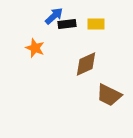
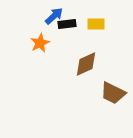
orange star: moved 5 px right, 5 px up; rotated 24 degrees clockwise
brown trapezoid: moved 4 px right, 2 px up
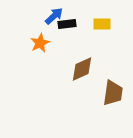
yellow rectangle: moved 6 px right
brown diamond: moved 4 px left, 5 px down
brown trapezoid: rotated 108 degrees counterclockwise
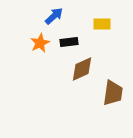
black rectangle: moved 2 px right, 18 px down
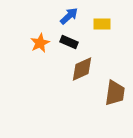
blue arrow: moved 15 px right
black rectangle: rotated 30 degrees clockwise
brown trapezoid: moved 2 px right
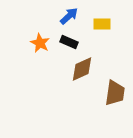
orange star: rotated 18 degrees counterclockwise
